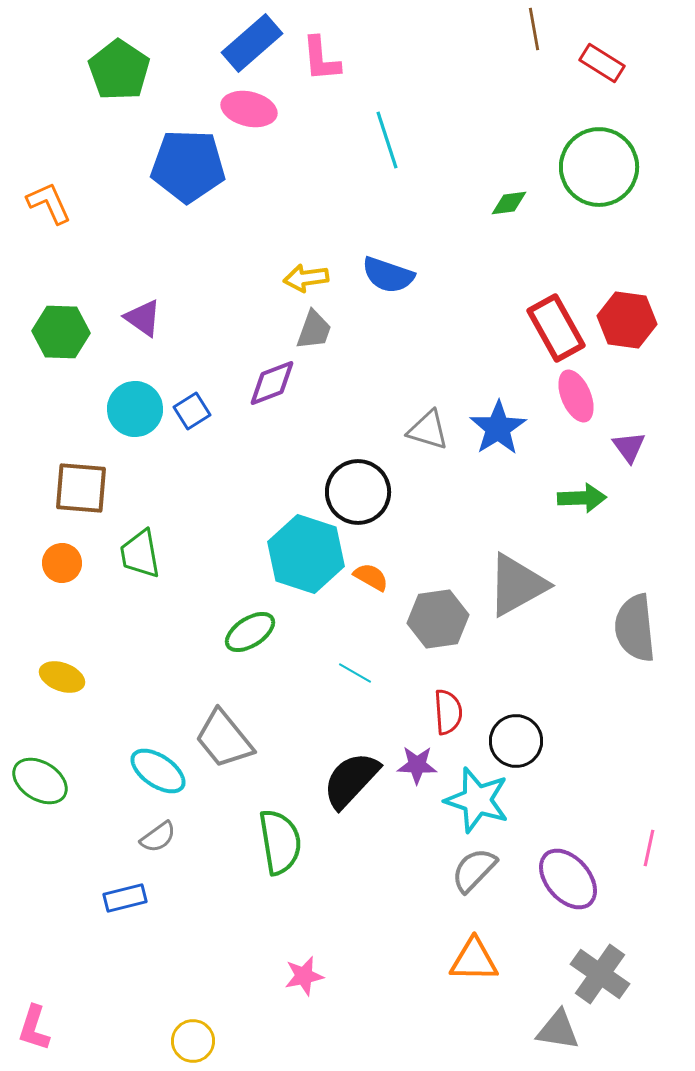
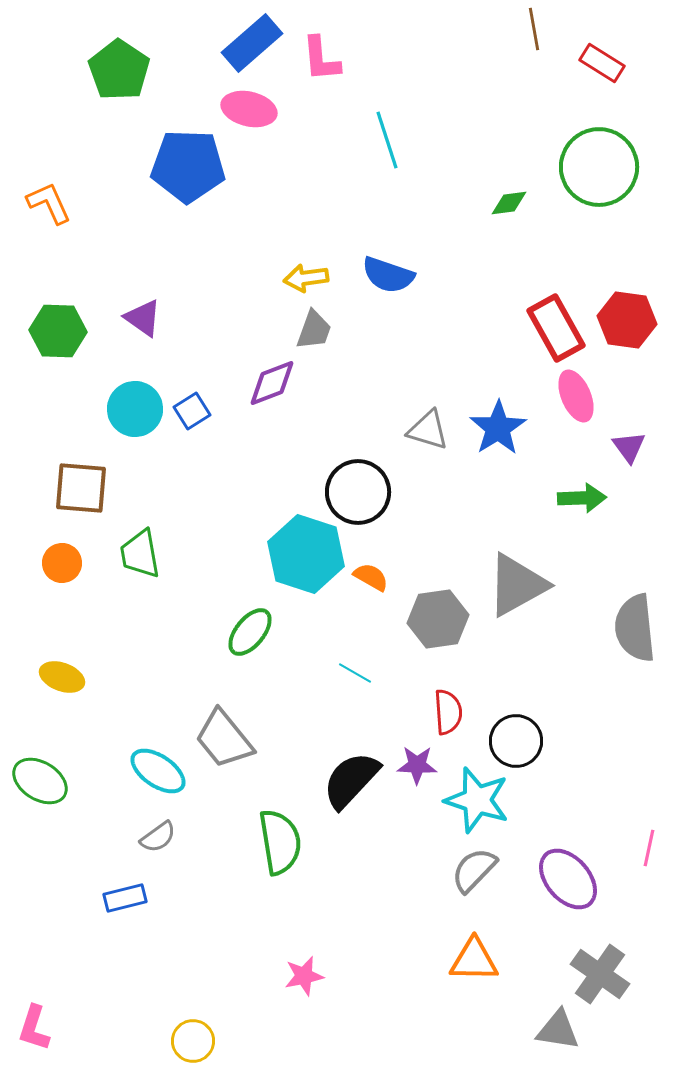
green hexagon at (61, 332): moved 3 px left, 1 px up
green ellipse at (250, 632): rotated 18 degrees counterclockwise
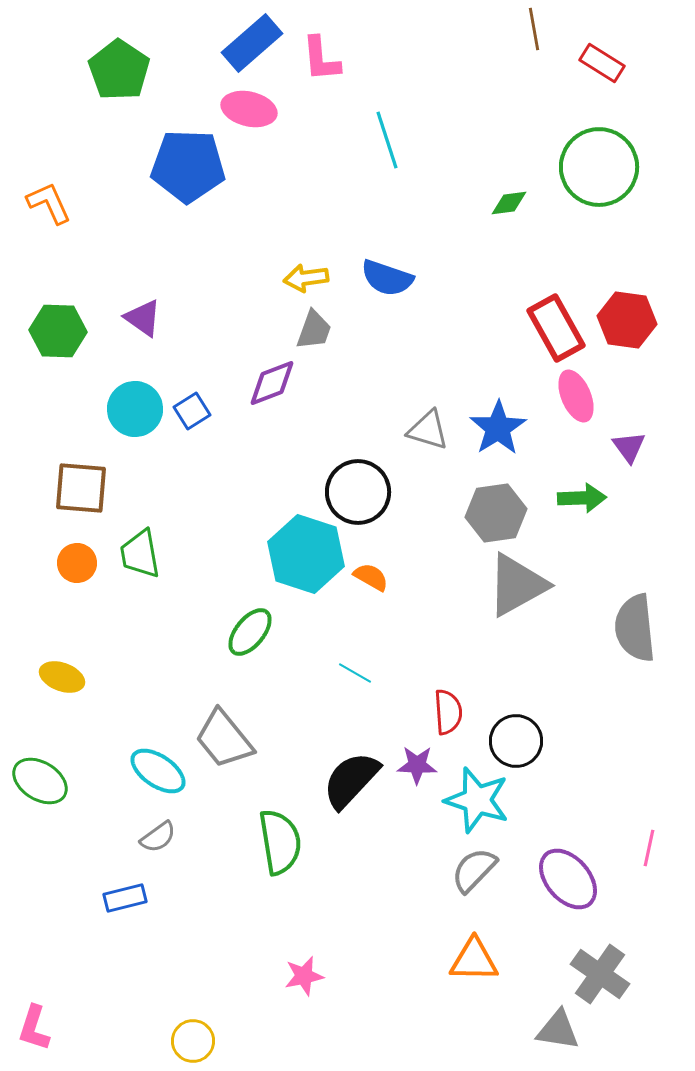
blue semicircle at (388, 275): moved 1 px left, 3 px down
orange circle at (62, 563): moved 15 px right
gray hexagon at (438, 619): moved 58 px right, 106 px up
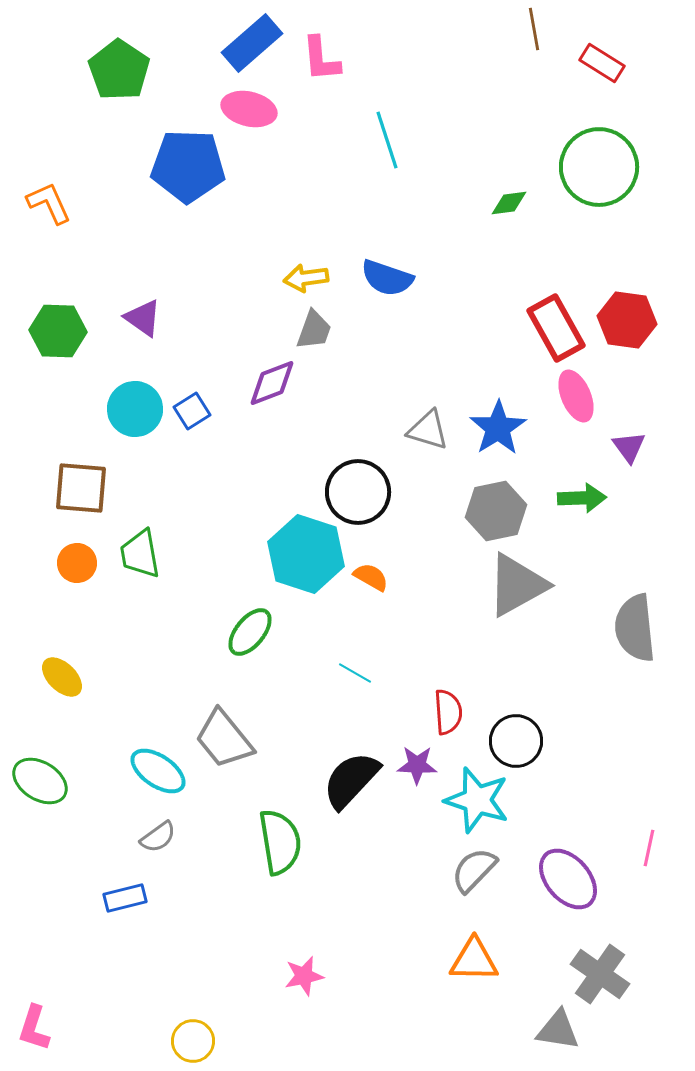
gray hexagon at (496, 513): moved 2 px up; rotated 4 degrees counterclockwise
yellow ellipse at (62, 677): rotated 24 degrees clockwise
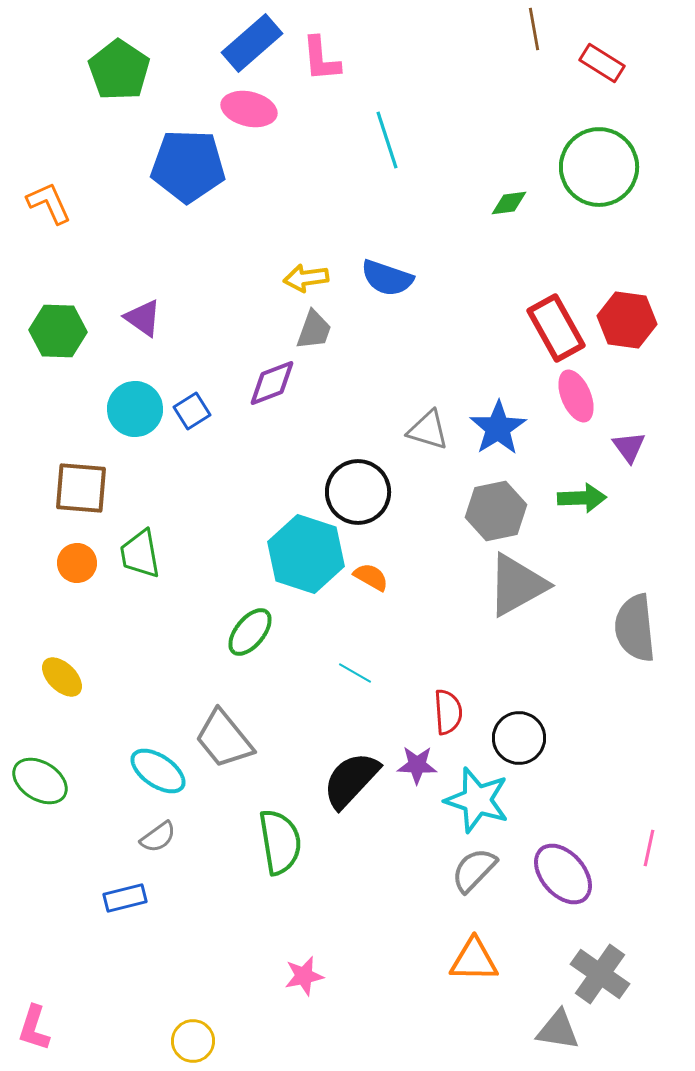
black circle at (516, 741): moved 3 px right, 3 px up
purple ellipse at (568, 879): moved 5 px left, 5 px up
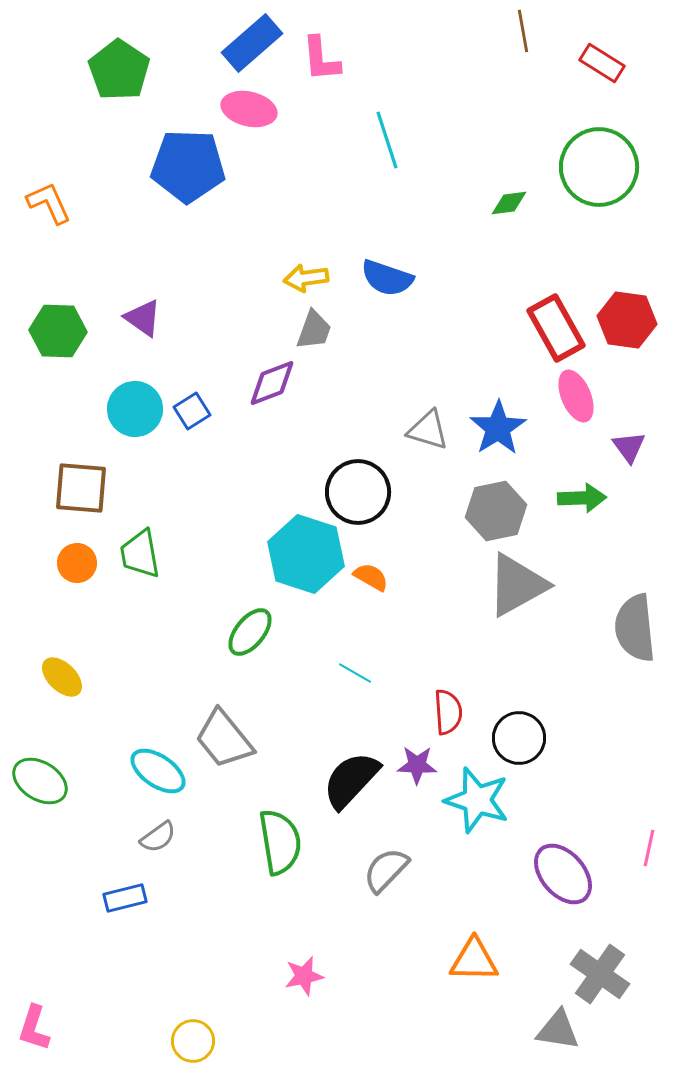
brown line at (534, 29): moved 11 px left, 2 px down
gray semicircle at (474, 870): moved 88 px left
